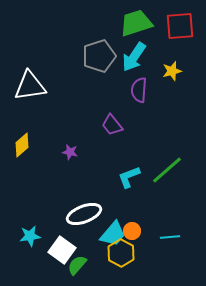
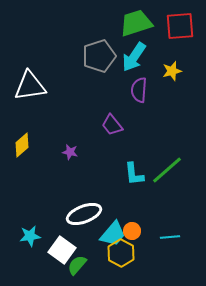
cyan L-shape: moved 5 px right, 3 px up; rotated 75 degrees counterclockwise
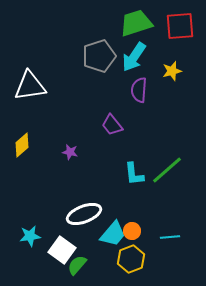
yellow hexagon: moved 10 px right, 6 px down; rotated 12 degrees clockwise
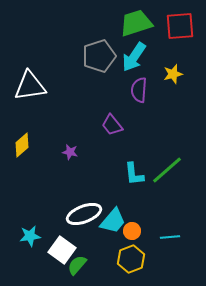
yellow star: moved 1 px right, 3 px down
cyan trapezoid: moved 13 px up
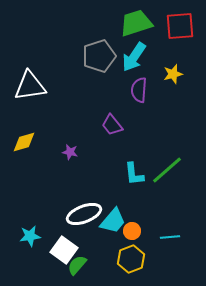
yellow diamond: moved 2 px right, 3 px up; rotated 25 degrees clockwise
white square: moved 2 px right
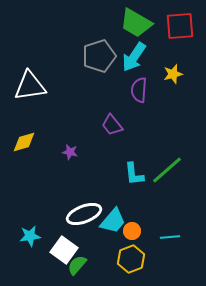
green trapezoid: rotated 132 degrees counterclockwise
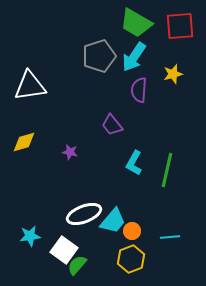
green line: rotated 36 degrees counterclockwise
cyan L-shape: moved 11 px up; rotated 35 degrees clockwise
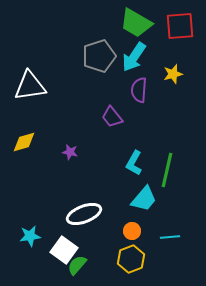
purple trapezoid: moved 8 px up
cyan trapezoid: moved 31 px right, 22 px up
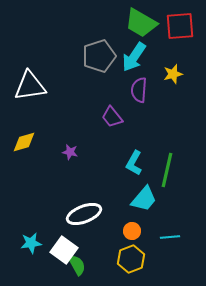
green trapezoid: moved 5 px right
cyan star: moved 1 px right, 7 px down
green semicircle: rotated 110 degrees clockwise
